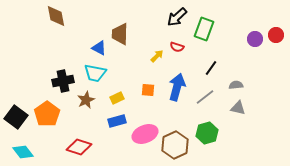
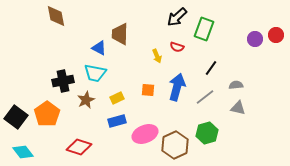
yellow arrow: rotated 112 degrees clockwise
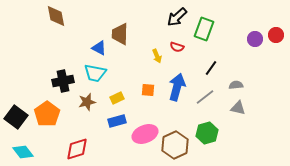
brown star: moved 1 px right, 2 px down; rotated 12 degrees clockwise
red diamond: moved 2 px left, 2 px down; rotated 35 degrees counterclockwise
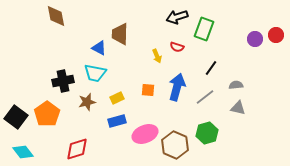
black arrow: rotated 25 degrees clockwise
brown hexagon: rotated 12 degrees counterclockwise
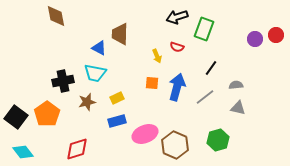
orange square: moved 4 px right, 7 px up
green hexagon: moved 11 px right, 7 px down
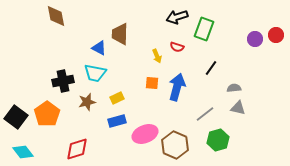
gray semicircle: moved 2 px left, 3 px down
gray line: moved 17 px down
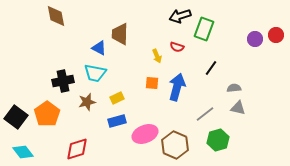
black arrow: moved 3 px right, 1 px up
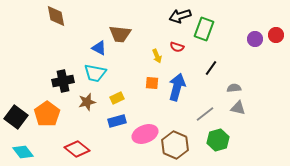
brown trapezoid: rotated 85 degrees counterclockwise
red diamond: rotated 55 degrees clockwise
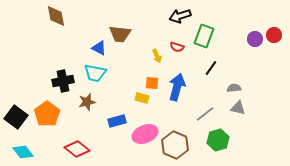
green rectangle: moved 7 px down
red circle: moved 2 px left
yellow rectangle: moved 25 px right; rotated 40 degrees clockwise
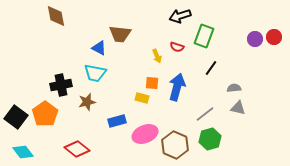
red circle: moved 2 px down
black cross: moved 2 px left, 4 px down
orange pentagon: moved 2 px left
green hexagon: moved 8 px left, 1 px up
